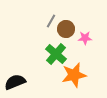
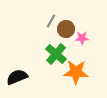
pink star: moved 3 px left
orange star: moved 2 px right, 3 px up; rotated 15 degrees clockwise
black semicircle: moved 2 px right, 5 px up
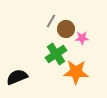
green cross: rotated 15 degrees clockwise
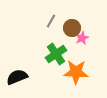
brown circle: moved 6 px right, 1 px up
pink star: rotated 24 degrees counterclockwise
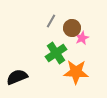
green cross: moved 1 px up
